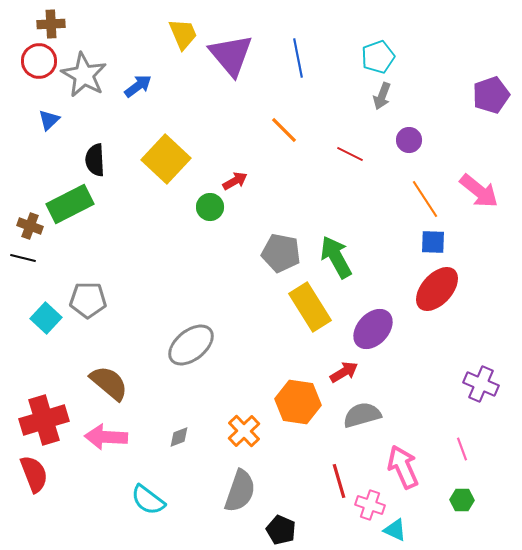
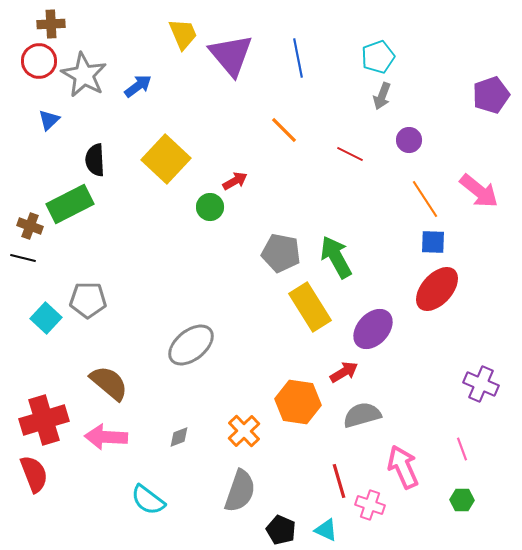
cyan triangle at (395, 530): moved 69 px left
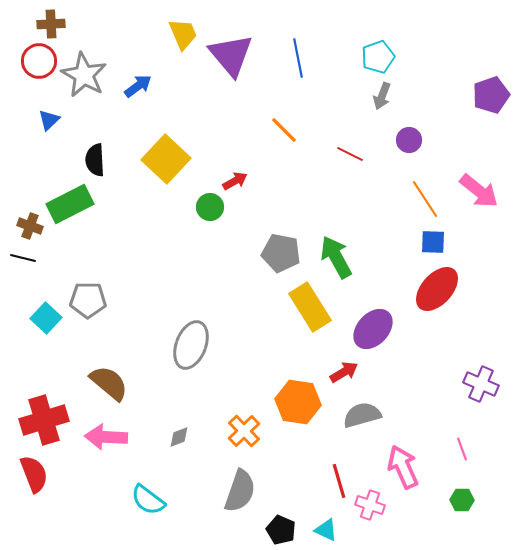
gray ellipse at (191, 345): rotated 30 degrees counterclockwise
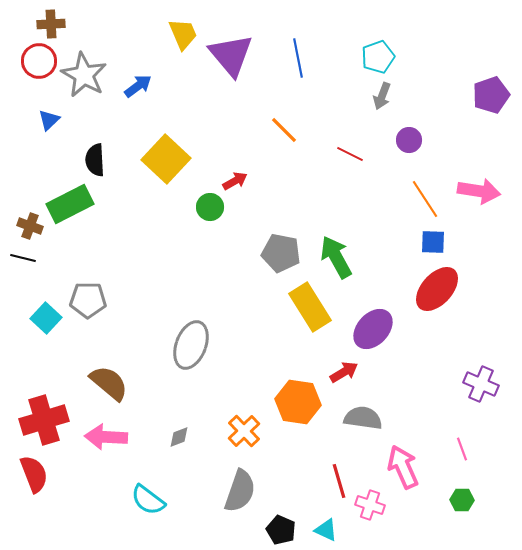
pink arrow at (479, 191): rotated 30 degrees counterclockwise
gray semicircle at (362, 415): moved 1 px right, 3 px down; rotated 24 degrees clockwise
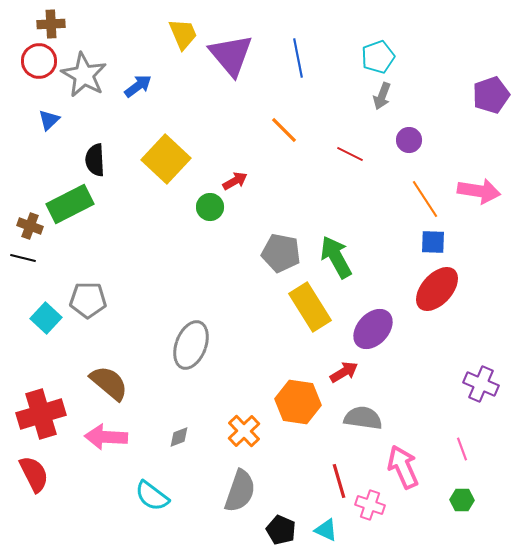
red cross at (44, 420): moved 3 px left, 6 px up
red semicircle at (34, 474): rotated 6 degrees counterclockwise
cyan semicircle at (148, 500): moved 4 px right, 4 px up
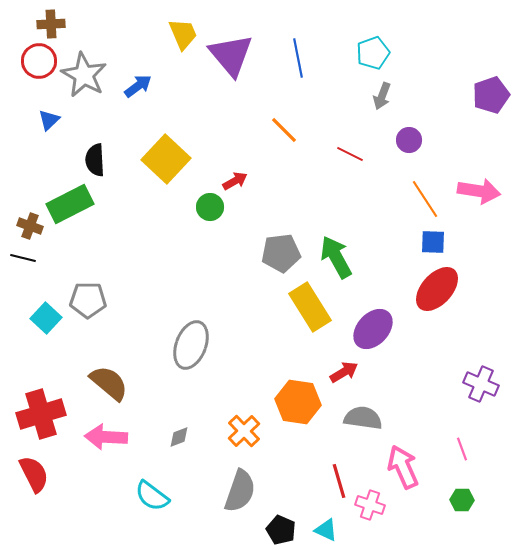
cyan pentagon at (378, 57): moved 5 px left, 4 px up
gray pentagon at (281, 253): rotated 18 degrees counterclockwise
